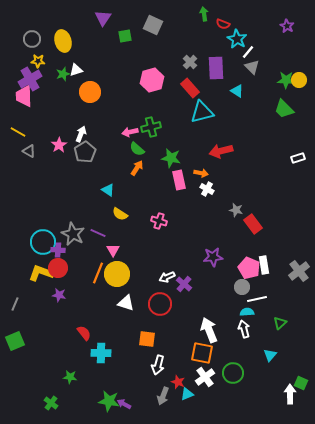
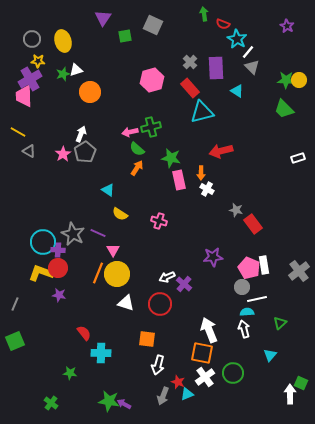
pink star at (59, 145): moved 4 px right, 9 px down
orange arrow at (201, 173): rotated 80 degrees clockwise
green star at (70, 377): moved 4 px up
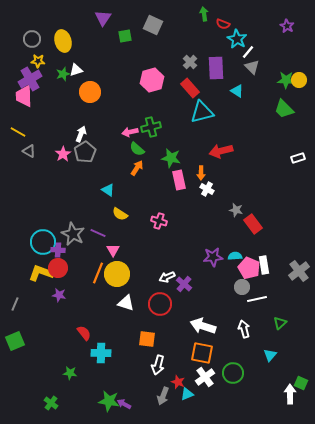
cyan semicircle at (247, 312): moved 12 px left, 56 px up
white arrow at (209, 330): moved 6 px left, 4 px up; rotated 50 degrees counterclockwise
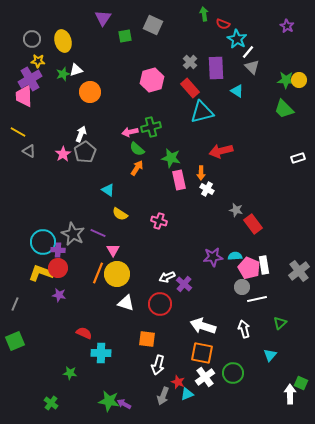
red semicircle at (84, 333): rotated 28 degrees counterclockwise
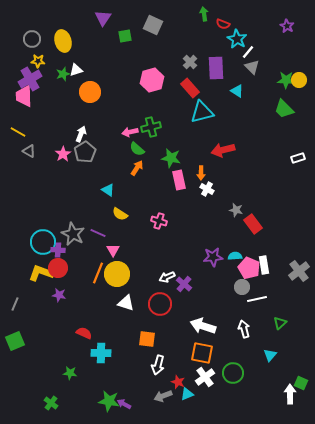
red arrow at (221, 151): moved 2 px right, 1 px up
gray arrow at (163, 396): rotated 48 degrees clockwise
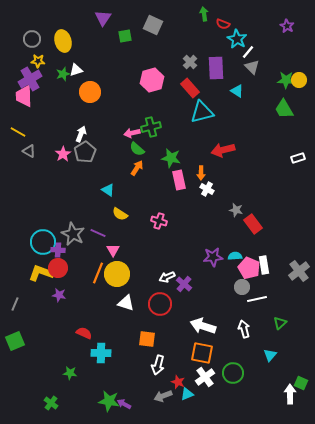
green trapezoid at (284, 109): rotated 15 degrees clockwise
pink arrow at (130, 132): moved 2 px right, 1 px down
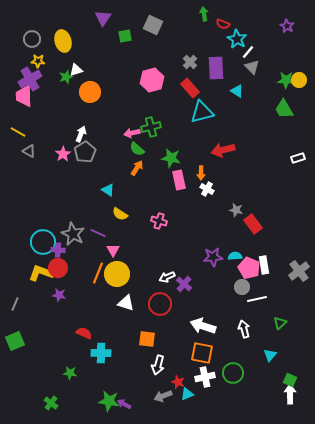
green star at (63, 74): moved 3 px right, 3 px down
white cross at (205, 377): rotated 24 degrees clockwise
green square at (301, 383): moved 11 px left, 3 px up
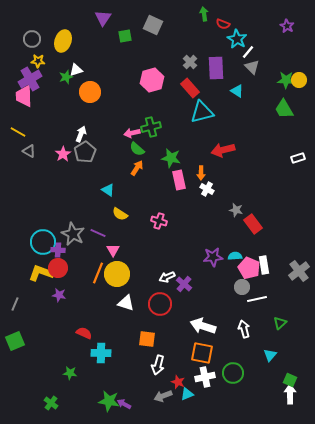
yellow ellipse at (63, 41): rotated 35 degrees clockwise
